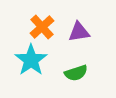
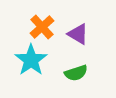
purple triangle: moved 1 px left, 2 px down; rotated 40 degrees clockwise
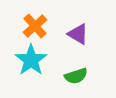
orange cross: moved 7 px left, 1 px up
green semicircle: moved 3 px down
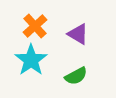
green semicircle: rotated 10 degrees counterclockwise
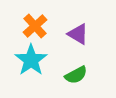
green semicircle: moved 1 px up
